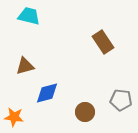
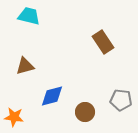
blue diamond: moved 5 px right, 3 px down
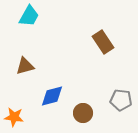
cyan trapezoid: rotated 105 degrees clockwise
brown circle: moved 2 px left, 1 px down
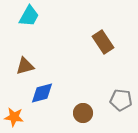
blue diamond: moved 10 px left, 3 px up
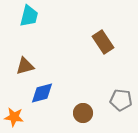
cyan trapezoid: rotated 15 degrees counterclockwise
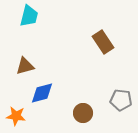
orange star: moved 2 px right, 1 px up
